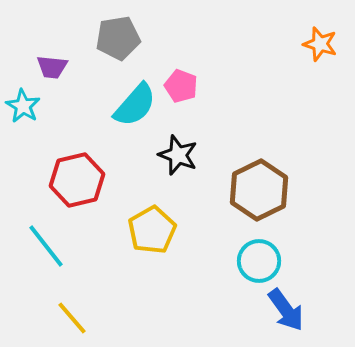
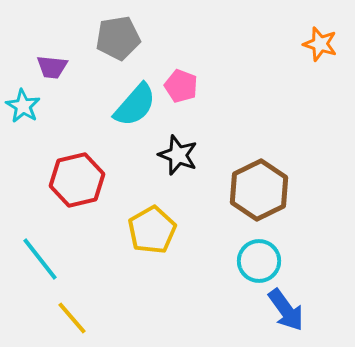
cyan line: moved 6 px left, 13 px down
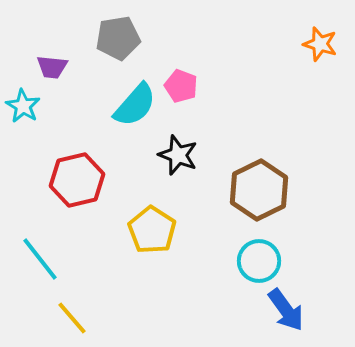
yellow pentagon: rotated 9 degrees counterclockwise
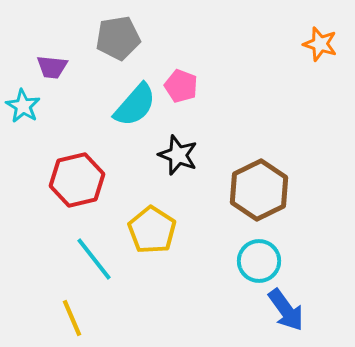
cyan line: moved 54 px right
yellow line: rotated 18 degrees clockwise
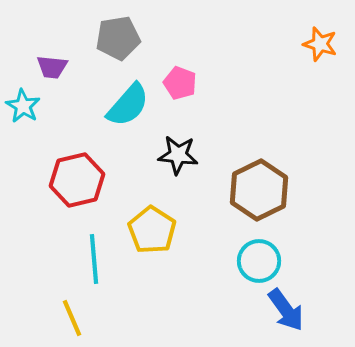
pink pentagon: moved 1 px left, 3 px up
cyan semicircle: moved 7 px left
black star: rotated 15 degrees counterclockwise
cyan line: rotated 33 degrees clockwise
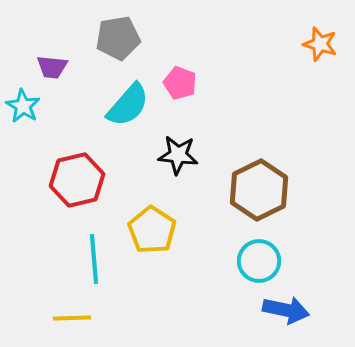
blue arrow: rotated 42 degrees counterclockwise
yellow line: rotated 69 degrees counterclockwise
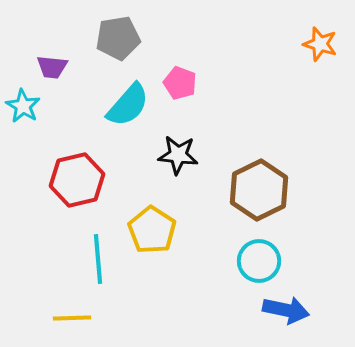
cyan line: moved 4 px right
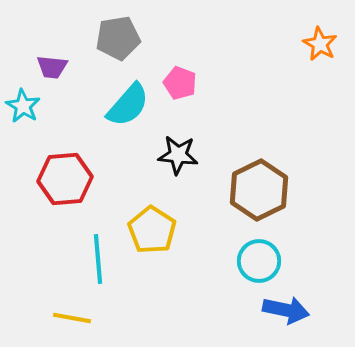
orange star: rotated 12 degrees clockwise
red hexagon: moved 12 px left, 1 px up; rotated 8 degrees clockwise
yellow line: rotated 12 degrees clockwise
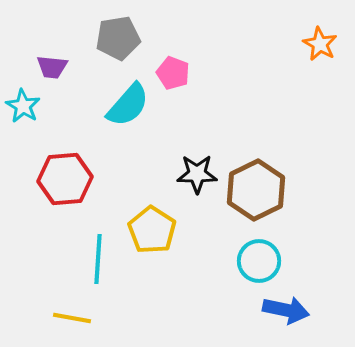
pink pentagon: moved 7 px left, 10 px up
black star: moved 19 px right, 19 px down; rotated 6 degrees counterclockwise
brown hexagon: moved 3 px left
cyan line: rotated 9 degrees clockwise
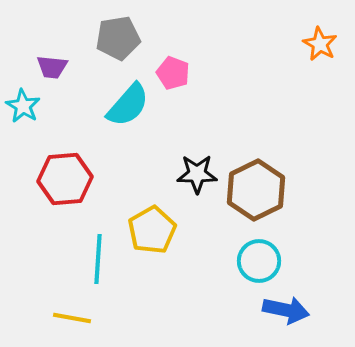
yellow pentagon: rotated 9 degrees clockwise
